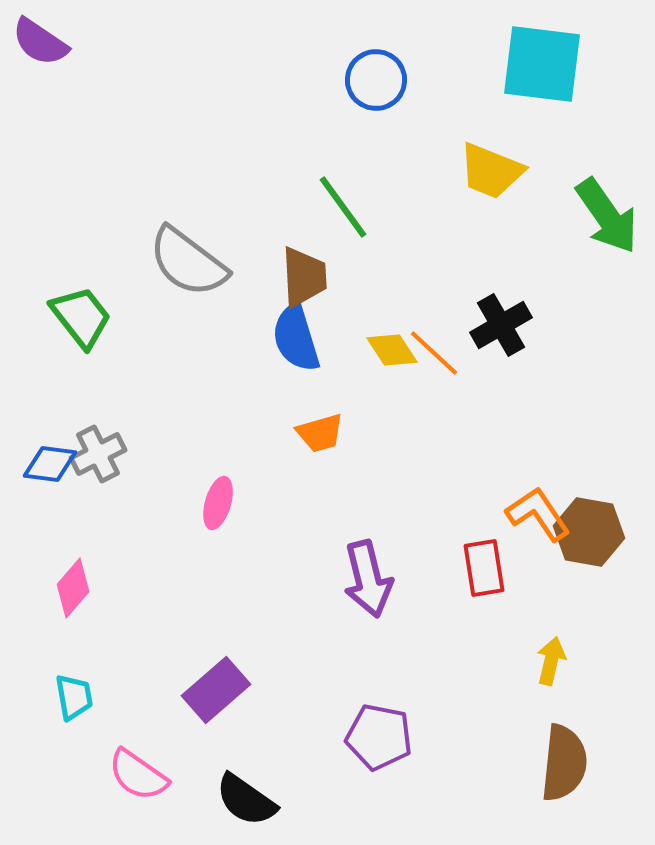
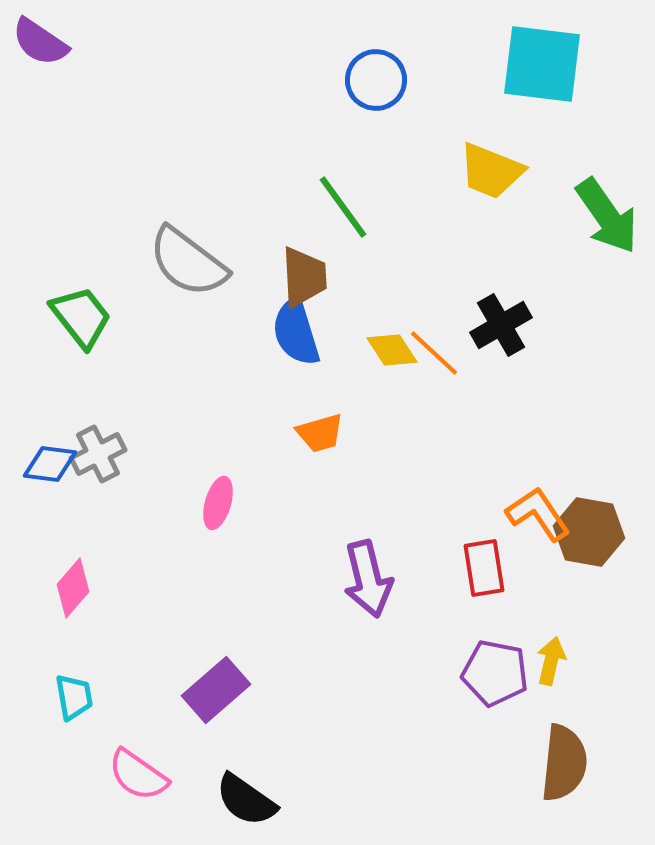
blue semicircle: moved 6 px up
purple pentagon: moved 116 px right, 64 px up
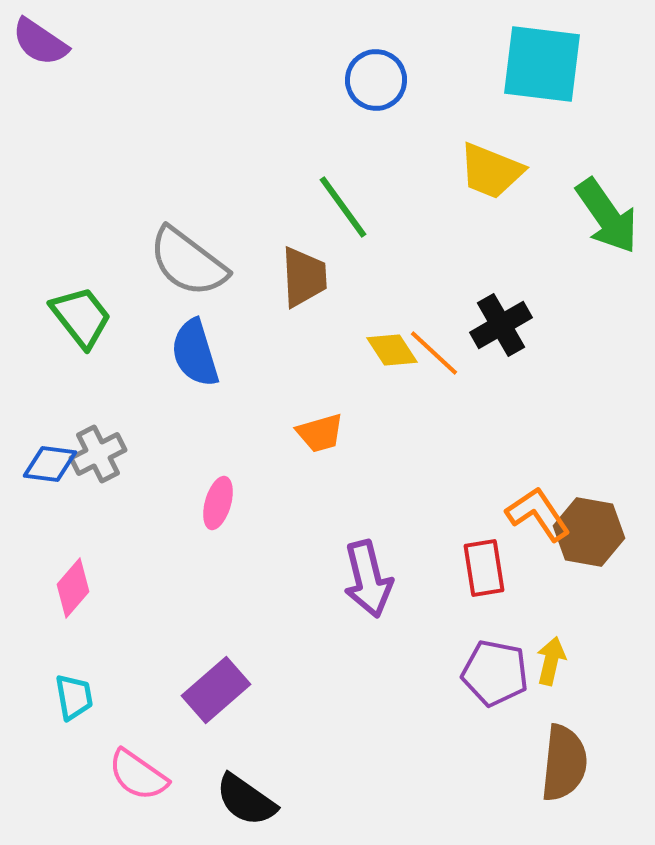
blue semicircle: moved 101 px left, 21 px down
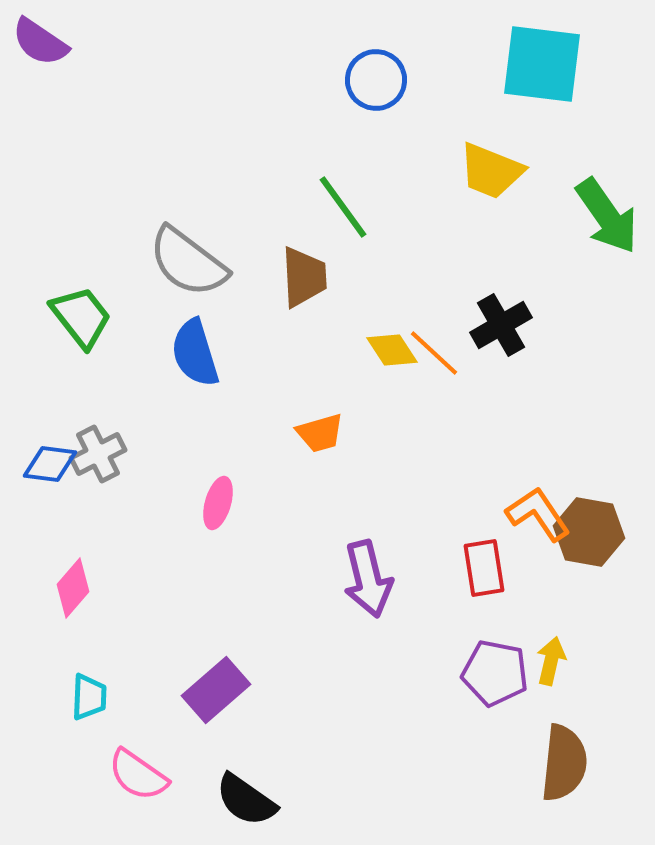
cyan trapezoid: moved 15 px right; rotated 12 degrees clockwise
